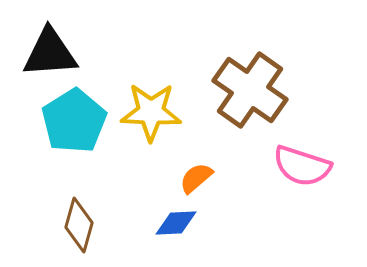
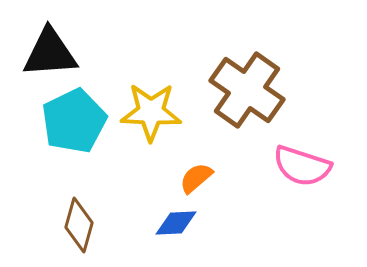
brown cross: moved 3 px left
cyan pentagon: rotated 6 degrees clockwise
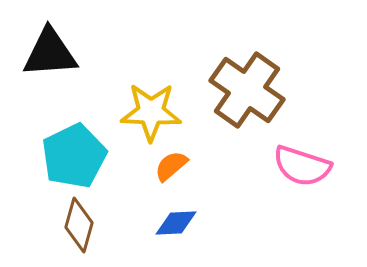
cyan pentagon: moved 35 px down
orange semicircle: moved 25 px left, 12 px up
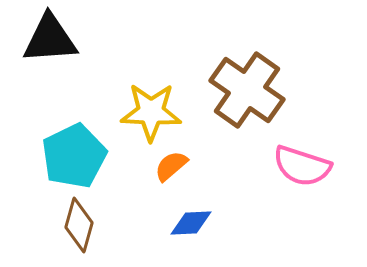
black triangle: moved 14 px up
blue diamond: moved 15 px right
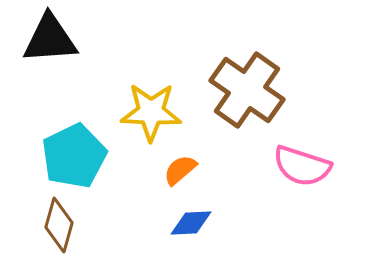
orange semicircle: moved 9 px right, 4 px down
brown diamond: moved 20 px left
